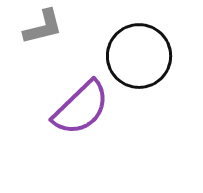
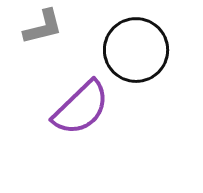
black circle: moved 3 px left, 6 px up
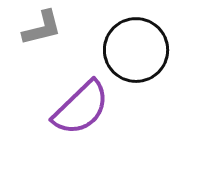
gray L-shape: moved 1 px left, 1 px down
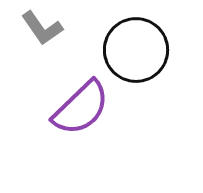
gray L-shape: rotated 69 degrees clockwise
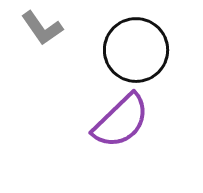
purple semicircle: moved 40 px right, 13 px down
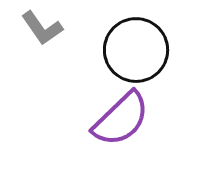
purple semicircle: moved 2 px up
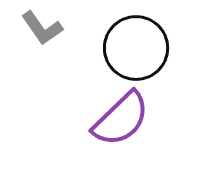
black circle: moved 2 px up
